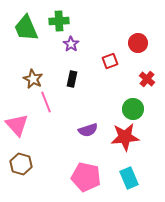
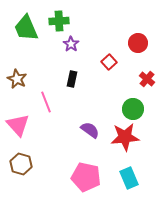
red square: moved 1 px left, 1 px down; rotated 21 degrees counterclockwise
brown star: moved 16 px left
pink triangle: moved 1 px right
purple semicircle: moved 2 px right; rotated 126 degrees counterclockwise
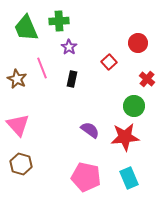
purple star: moved 2 px left, 3 px down
pink line: moved 4 px left, 34 px up
green circle: moved 1 px right, 3 px up
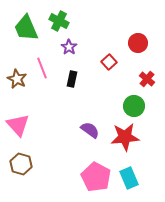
green cross: rotated 30 degrees clockwise
pink pentagon: moved 10 px right; rotated 16 degrees clockwise
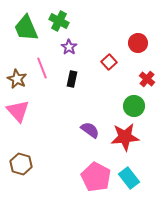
pink triangle: moved 14 px up
cyan rectangle: rotated 15 degrees counterclockwise
